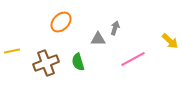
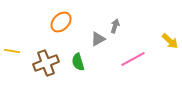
gray arrow: moved 2 px up
gray triangle: rotated 28 degrees counterclockwise
yellow line: rotated 21 degrees clockwise
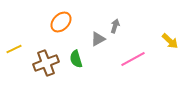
yellow line: moved 2 px right, 2 px up; rotated 35 degrees counterclockwise
green semicircle: moved 2 px left, 3 px up
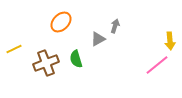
yellow arrow: rotated 42 degrees clockwise
pink line: moved 24 px right, 6 px down; rotated 10 degrees counterclockwise
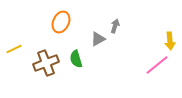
orange ellipse: rotated 20 degrees counterclockwise
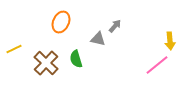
gray arrow: rotated 24 degrees clockwise
gray triangle: rotated 42 degrees clockwise
brown cross: rotated 25 degrees counterclockwise
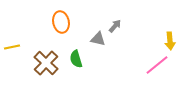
orange ellipse: rotated 35 degrees counterclockwise
yellow line: moved 2 px left, 2 px up; rotated 14 degrees clockwise
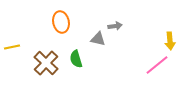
gray arrow: rotated 40 degrees clockwise
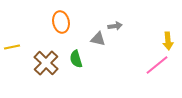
yellow arrow: moved 2 px left
